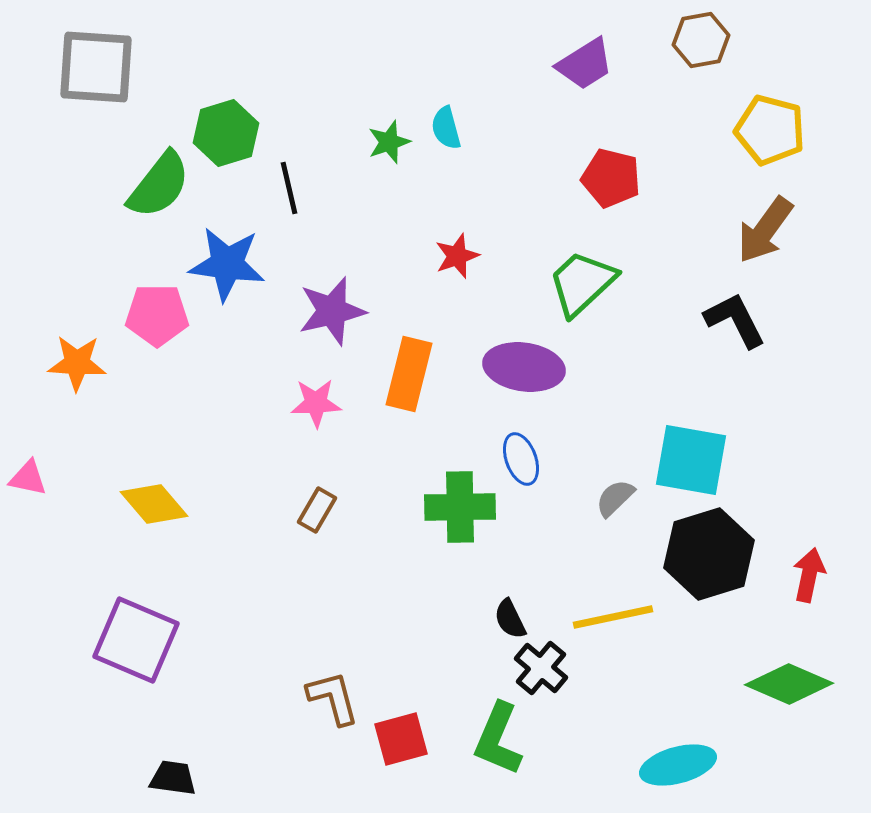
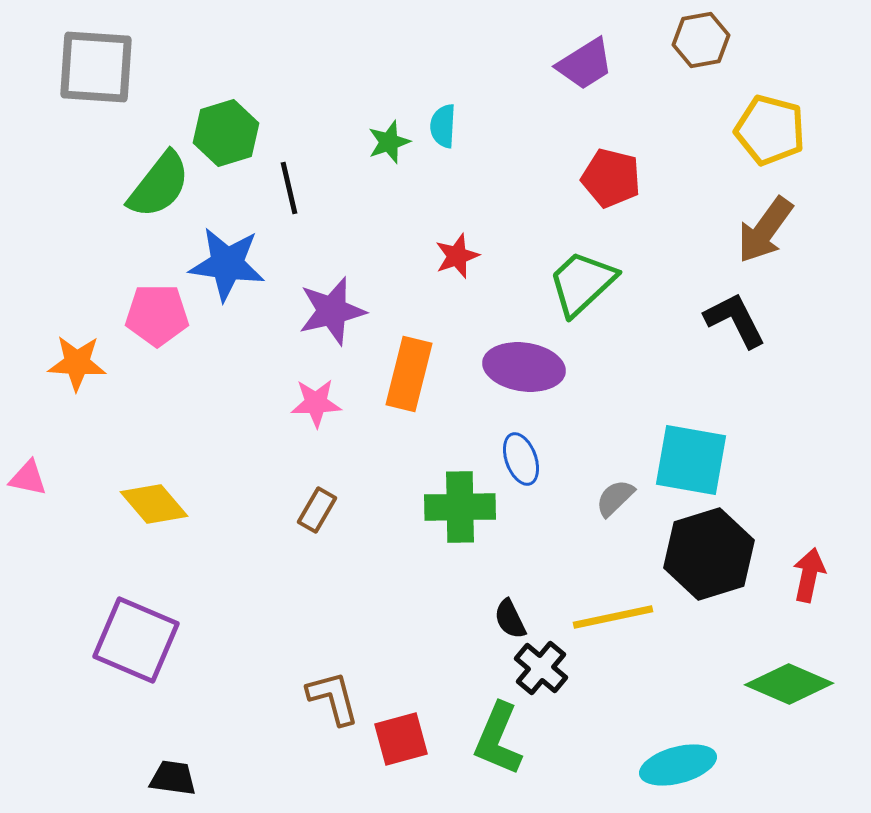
cyan semicircle: moved 3 px left, 2 px up; rotated 18 degrees clockwise
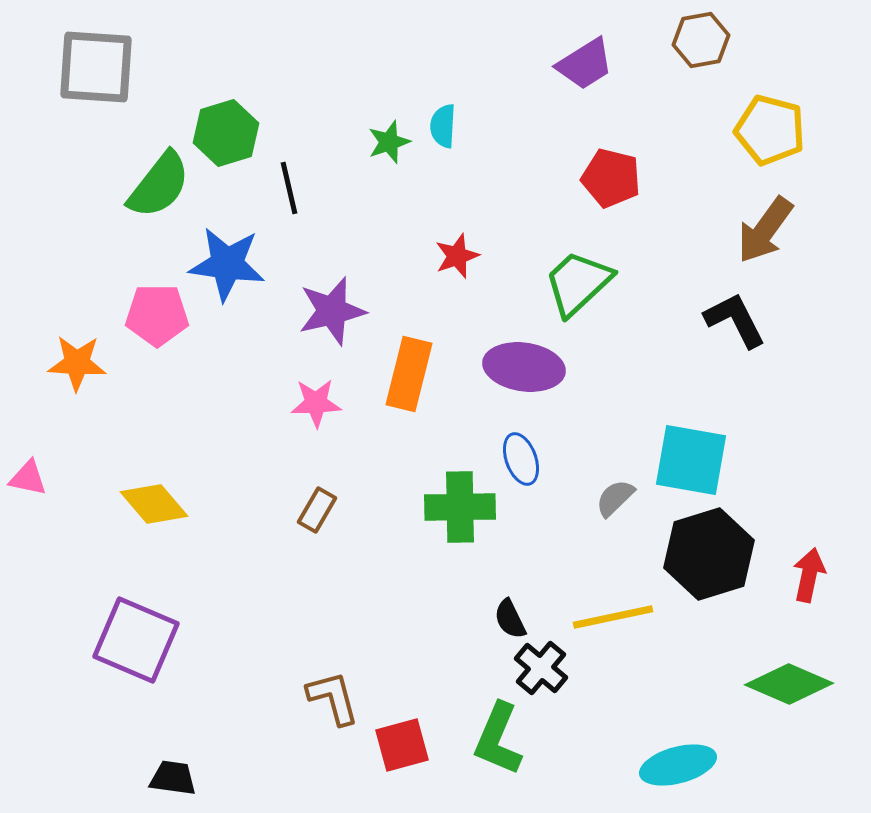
green trapezoid: moved 4 px left
red square: moved 1 px right, 6 px down
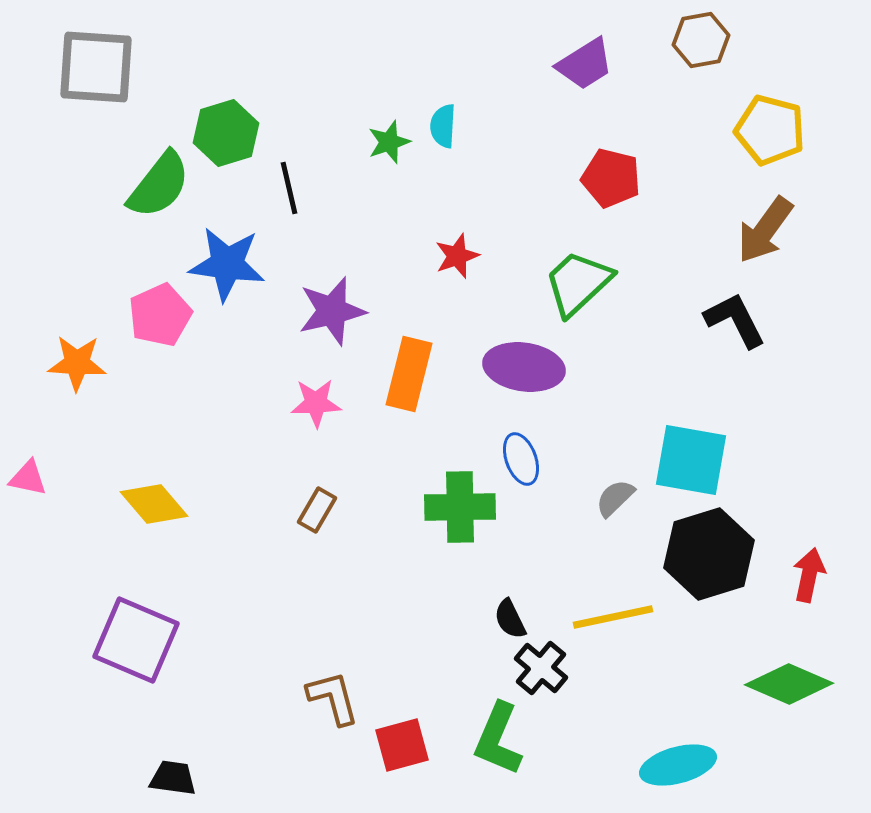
pink pentagon: moved 3 px right; rotated 24 degrees counterclockwise
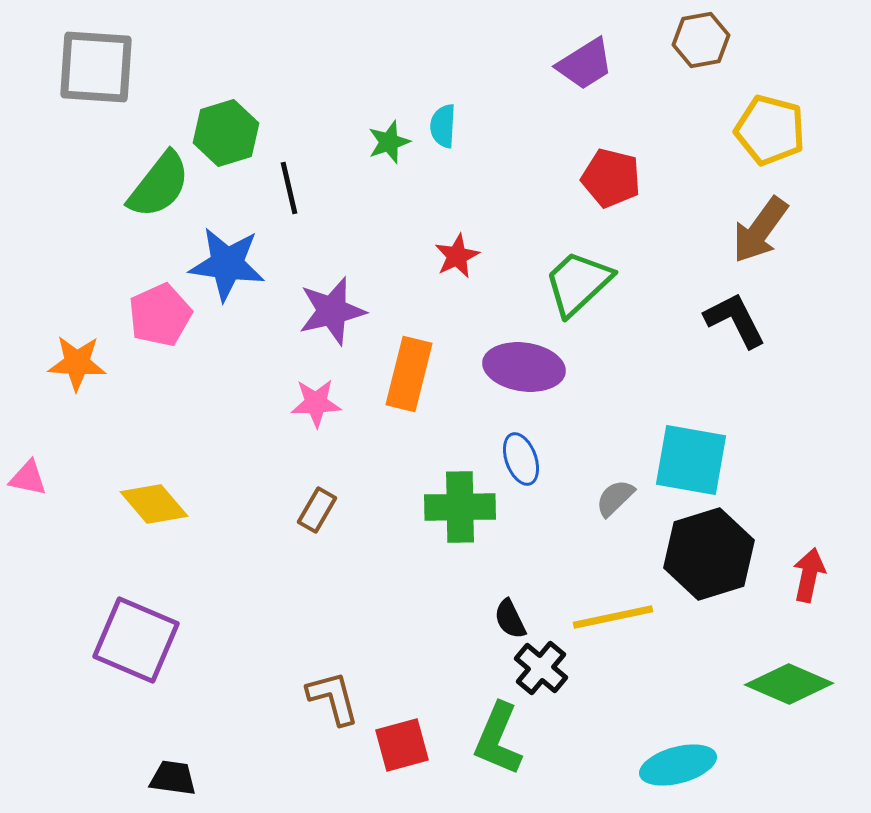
brown arrow: moved 5 px left
red star: rotated 6 degrees counterclockwise
